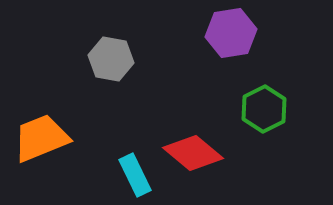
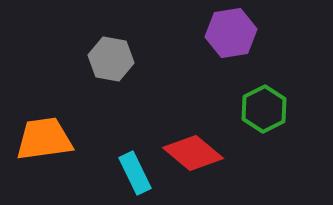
orange trapezoid: moved 3 px right, 1 px down; rotated 14 degrees clockwise
cyan rectangle: moved 2 px up
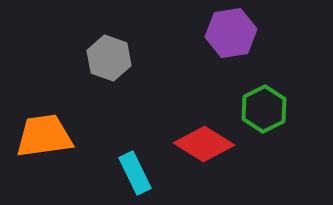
gray hexagon: moved 2 px left, 1 px up; rotated 9 degrees clockwise
orange trapezoid: moved 3 px up
red diamond: moved 11 px right, 9 px up; rotated 8 degrees counterclockwise
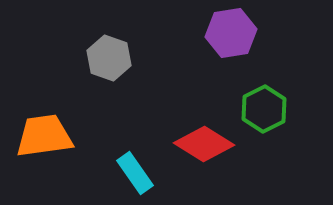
cyan rectangle: rotated 9 degrees counterclockwise
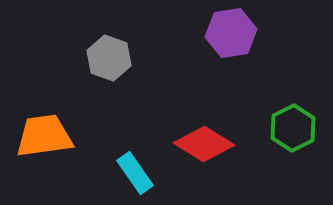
green hexagon: moved 29 px right, 19 px down
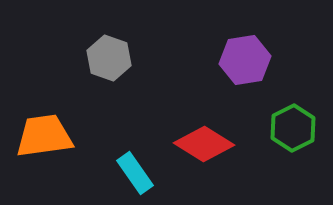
purple hexagon: moved 14 px right, 27 px down
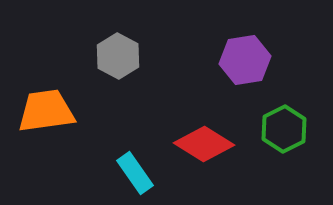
gray hexagon: moved 9 px right, 2 px up; rotated 9 degrees clockwise
green hexagon: moved 9 px left, 1 px down
orange trapezoid: moved 2 px right, 25 px up
